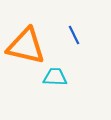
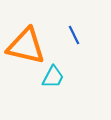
cyan trapezoid: moved 2 px left; rotated 115 degrees clockwise
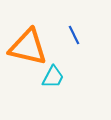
orange triangle: moved 2 px right, 1 px down
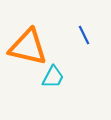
blue line: moved 10 px right
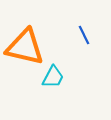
orange triangle: moved 3 px left
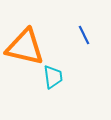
cyan trapezoid: rotated 35 degrees counterclockwise
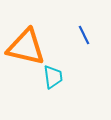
orange triangle: moved 1 px right
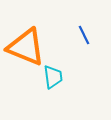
orange triangle: rotated 9 degrees clockwise
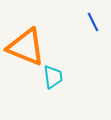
blue line: moved 9 px right, 13 px up
